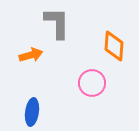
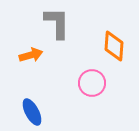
blue ellipse: rotated 36 degrees counterclockwise
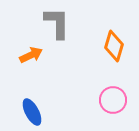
orange diamond: rotated 12 degrees clockwise
orange arrow: rotated 10 degrees counterclockwise
pink circle: moved 21 px right, 17 px down
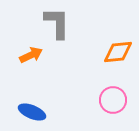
orange diamond: moved 4 px right, 6 px down; rotated 68 degrees clockwise
blue ellipse: rotated 40 degrees counterclockwise
